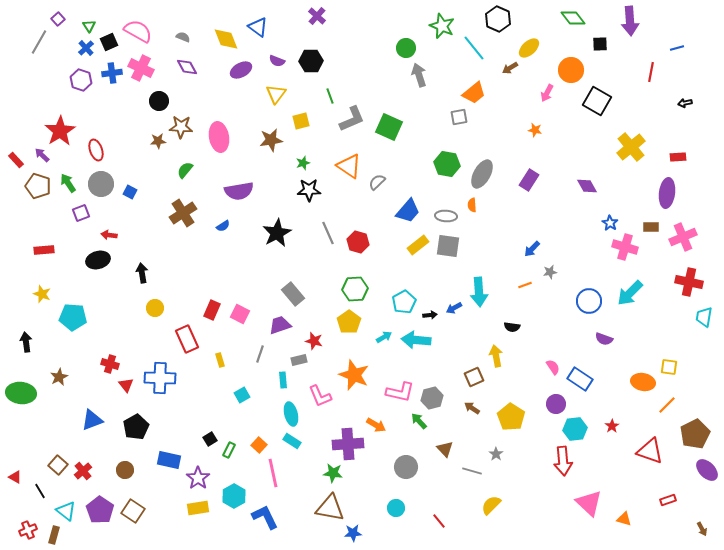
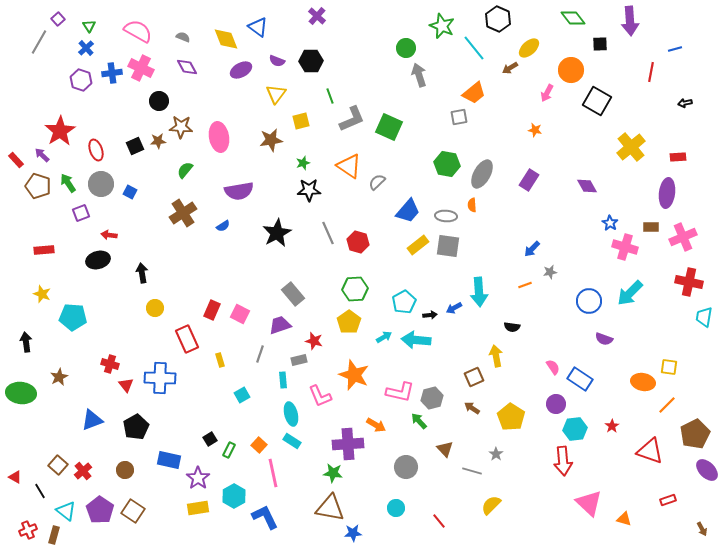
black square at (109, 42): moved 26 px right, 104 px down
blue line at (677, 48): moved 2 px left, 1 px down
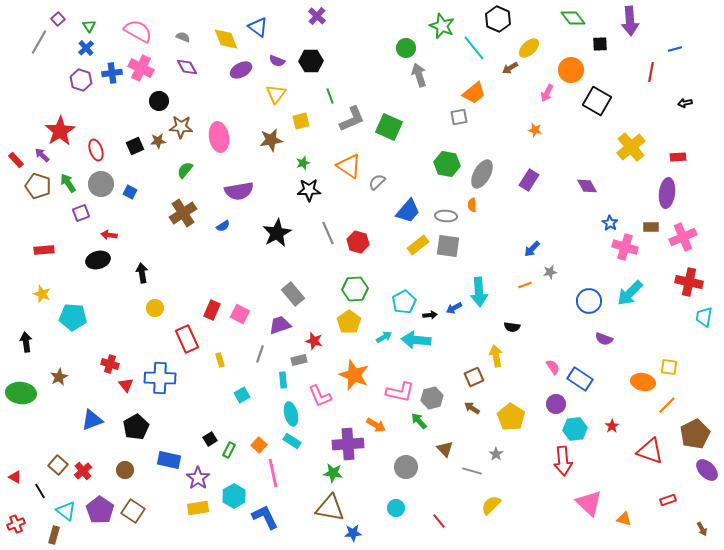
red cross at (28, 530): moved 12 px left, 6 px up
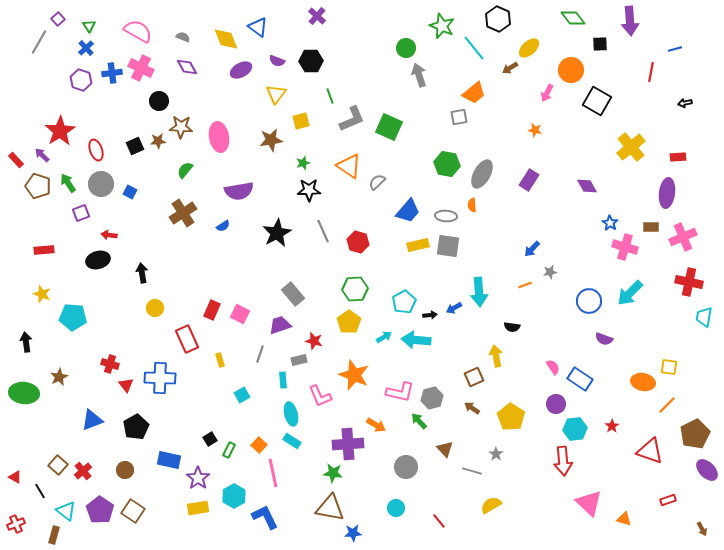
gray line at (328, 233): moved 5 px left, 2 px up
yellow rectangle at (418, 245): rotated 25 degrees clockwise
green ellipse at (21, 393): moved 3 px right
yellow semicircle at (491, 505): rotated 15 degrees clockwise
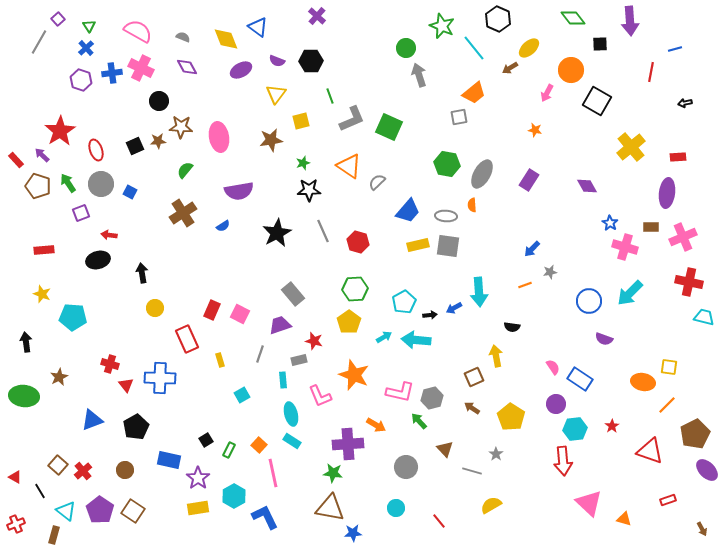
cyan trapezoid at (704, 317): rotated 95 degrees clockwise
green ellipse at (24, 393): moved 3 px down
black square at (210, 439): moved 4 px left, 1 px down
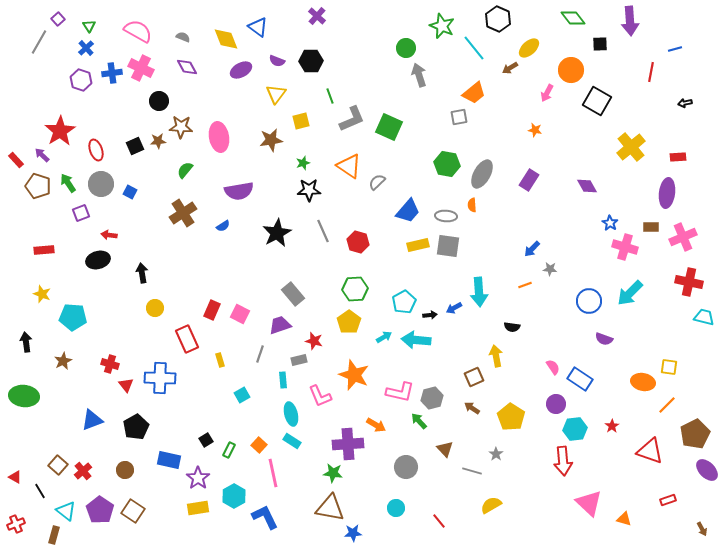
gray star at (550, 272): moved 3 px up; rotated 16 degrees clockwise
brown star at (59, 377): moved 4 px right, 16 px up
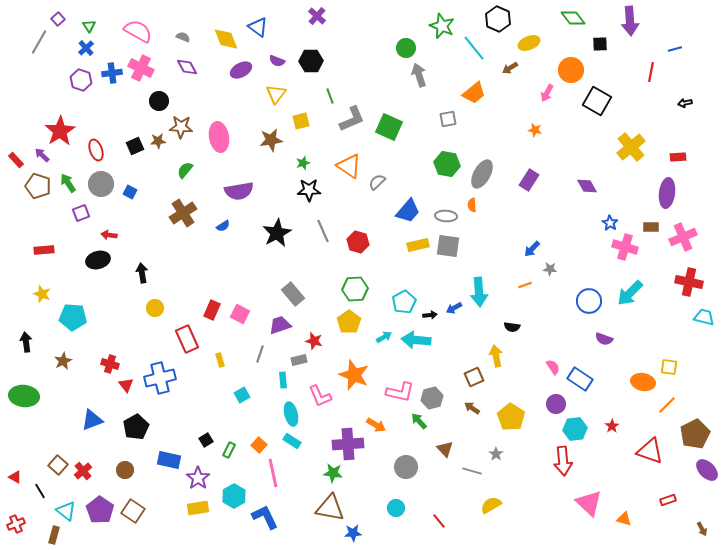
yellow ellipse at (529, 48): moved 5 px up; rotated 20 degrees clockwise
gray square at (459, 117): moved 11 px left, 2 px down
blue cross at (160, 378): rotated 16 degrees counterclockwise
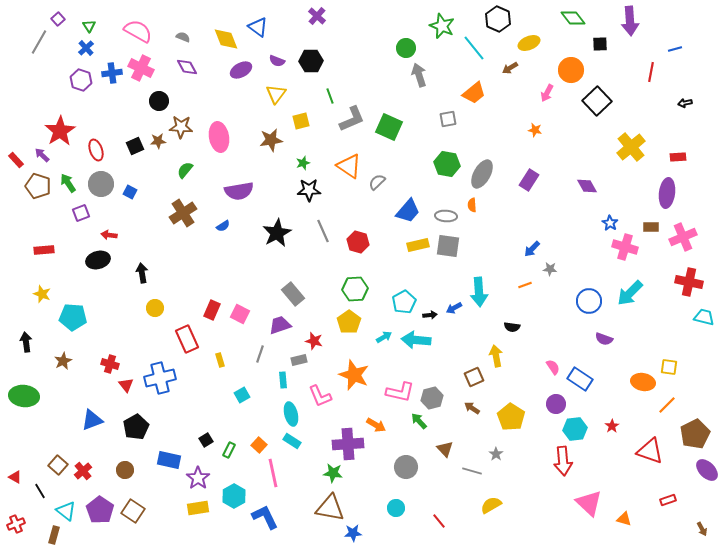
black square at (597, 101): rotated 16 degrees clockwise
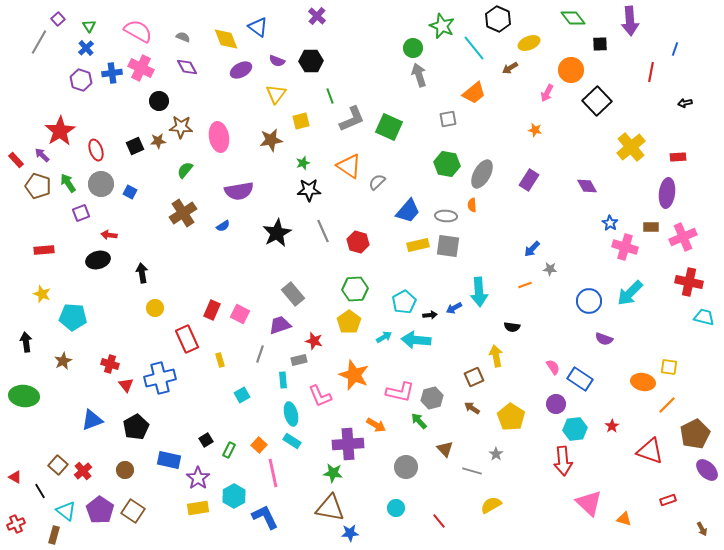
green circle at (406, 48): moved 7 px right
blue line at (675, 49): rotated 56 degrees counterclockwise
blue star at (353, 533): moved 3 px left
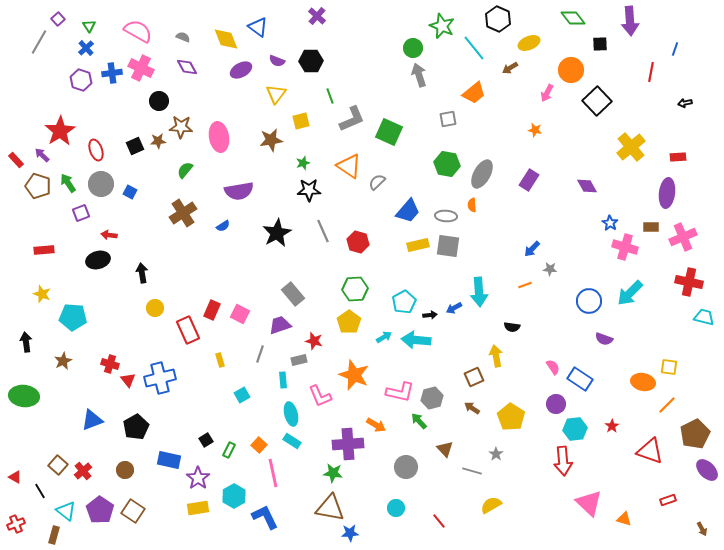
green square at (389, 127): moved 5 px down
red rectangle at (187, 339): moved 1 px right, 9 px up
red triangle at (126, 385): moved 2 px right, 5 px up
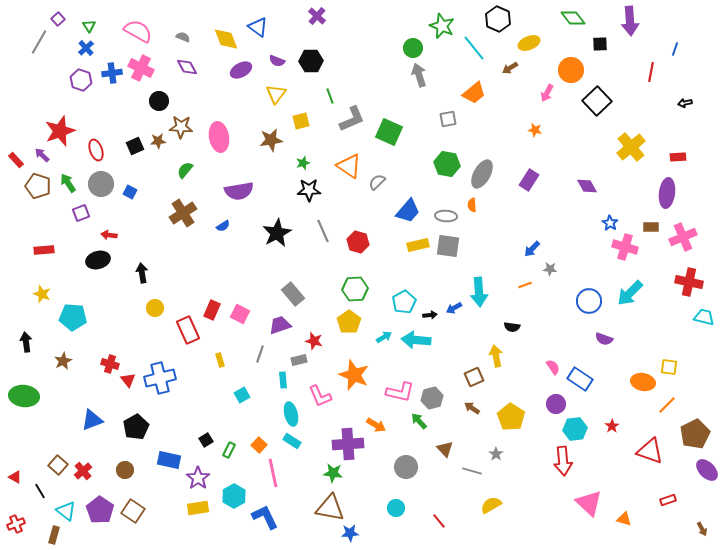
red star at (60, 131): rotated 12 degrees clockwise
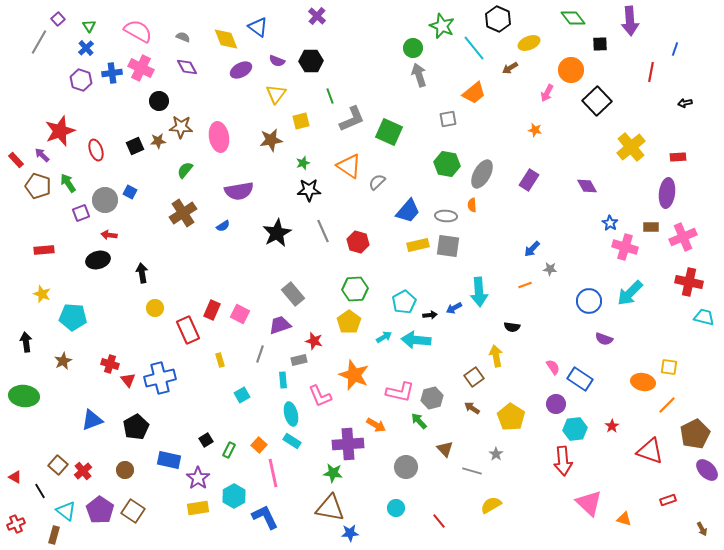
gray circle at (101, 184): moved 4 px right, 16 px down
brown square at (474, 377): rotated 12 degrees counterclockwise
